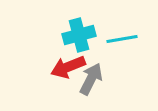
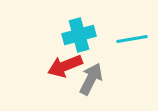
cyan line: moved 10 px right
red arrow: moved 3 px left, 1 px up
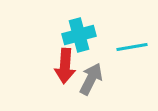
cyan line: moved 8 px down
red arrow: rotated 64 degrees counterclockwise
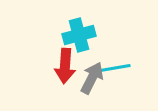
cyan line: moved 17 px left, 21 px down
gray arrow: moved 1 px right, 1 px up
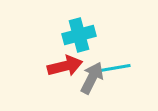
red arrow: rotated 108 degrees counterclockwise
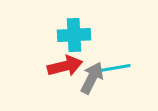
cyan cross: moved 5 px left; rotated 12 degrees clockwise
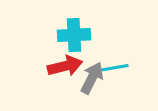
cyan line: moved 2 px left
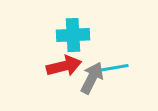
cyan cross: moved 1 px left
red arrow: moved 1 px left
